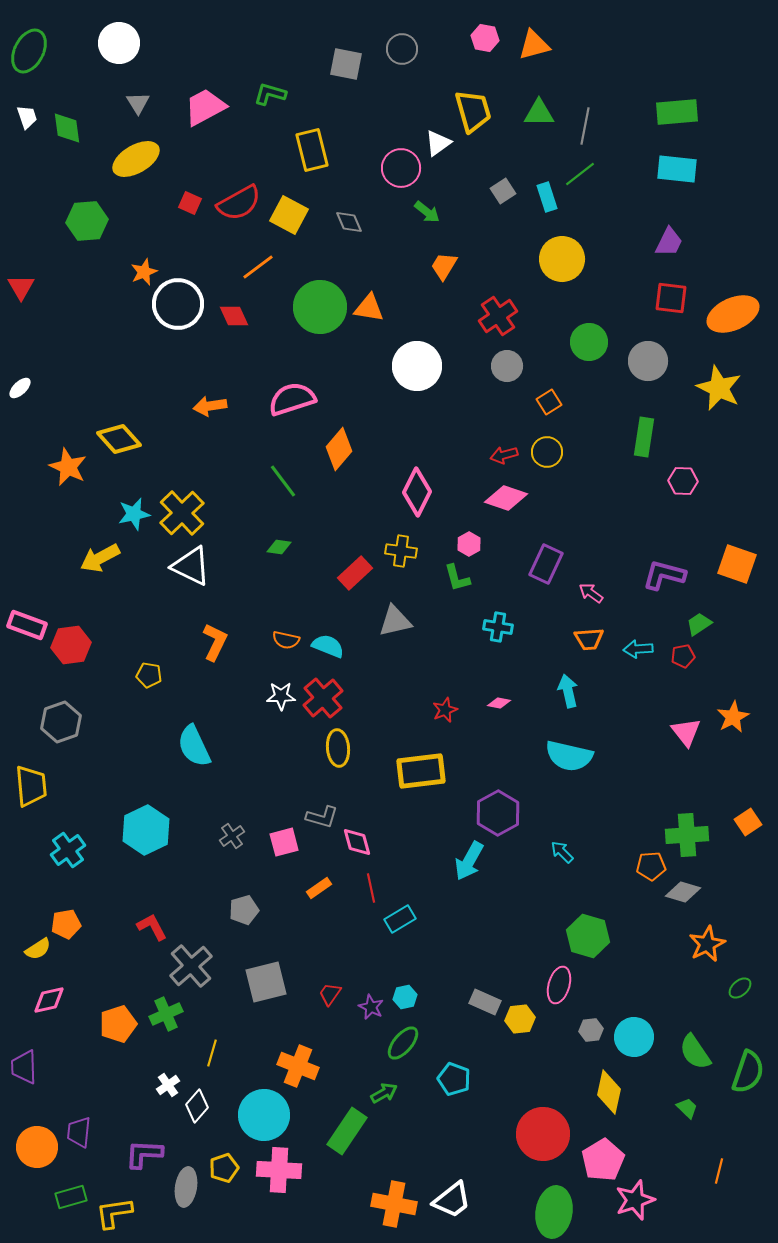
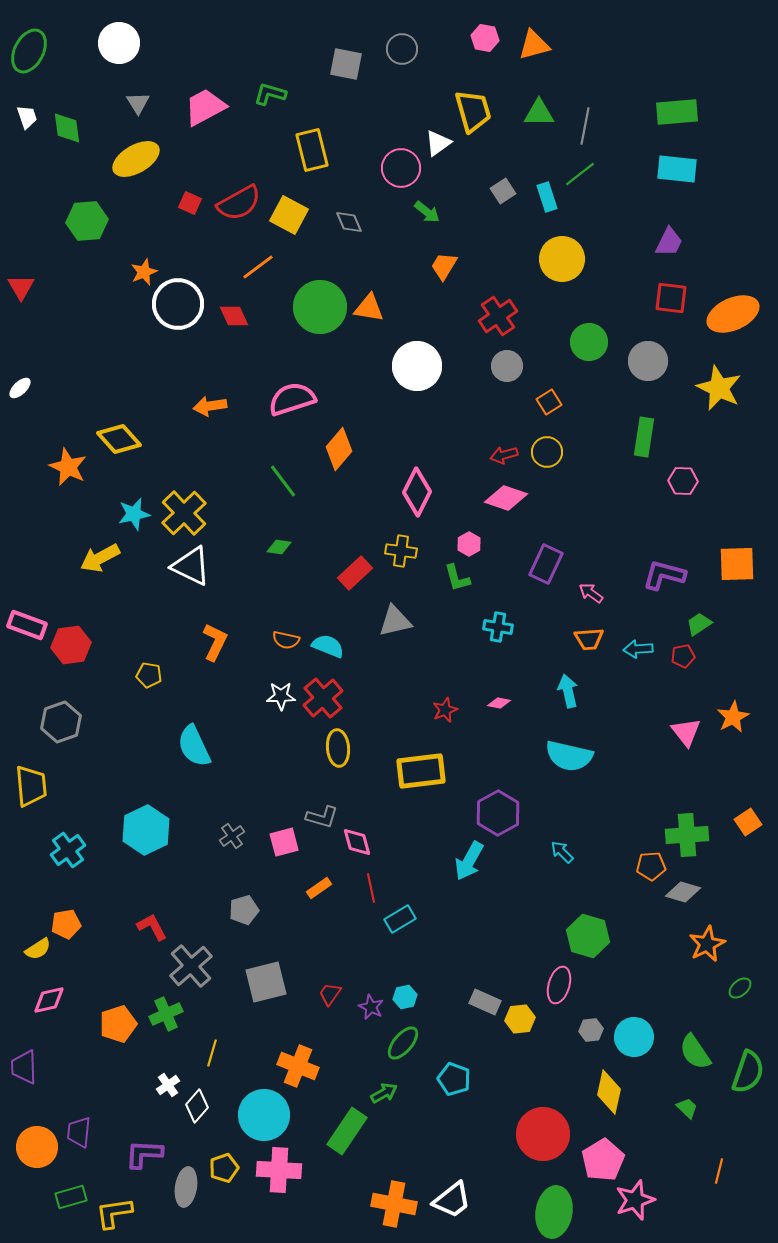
yellow cross at (182, 513): moved 2 px right
orange square at (737, 564): rotated 21 degrees counterclockwise
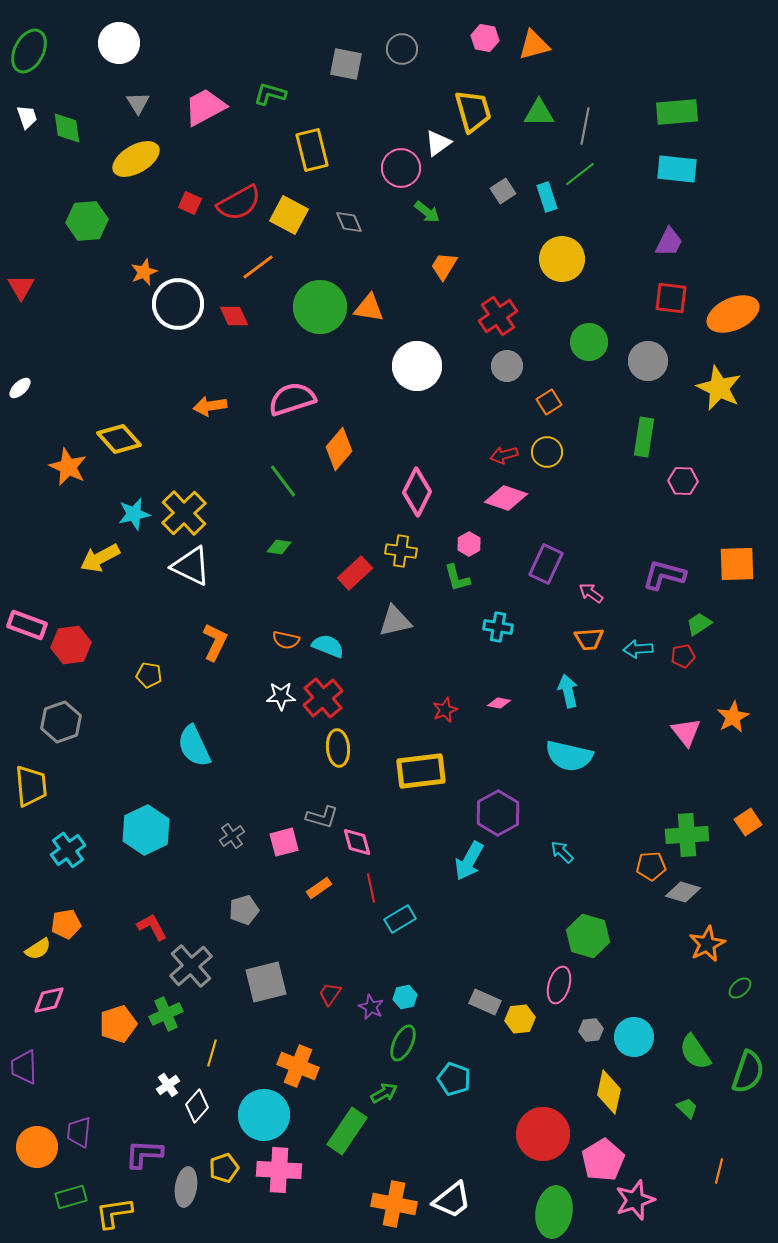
green ellipse at (403, 1043): rotated 15 degrees counterclockwise
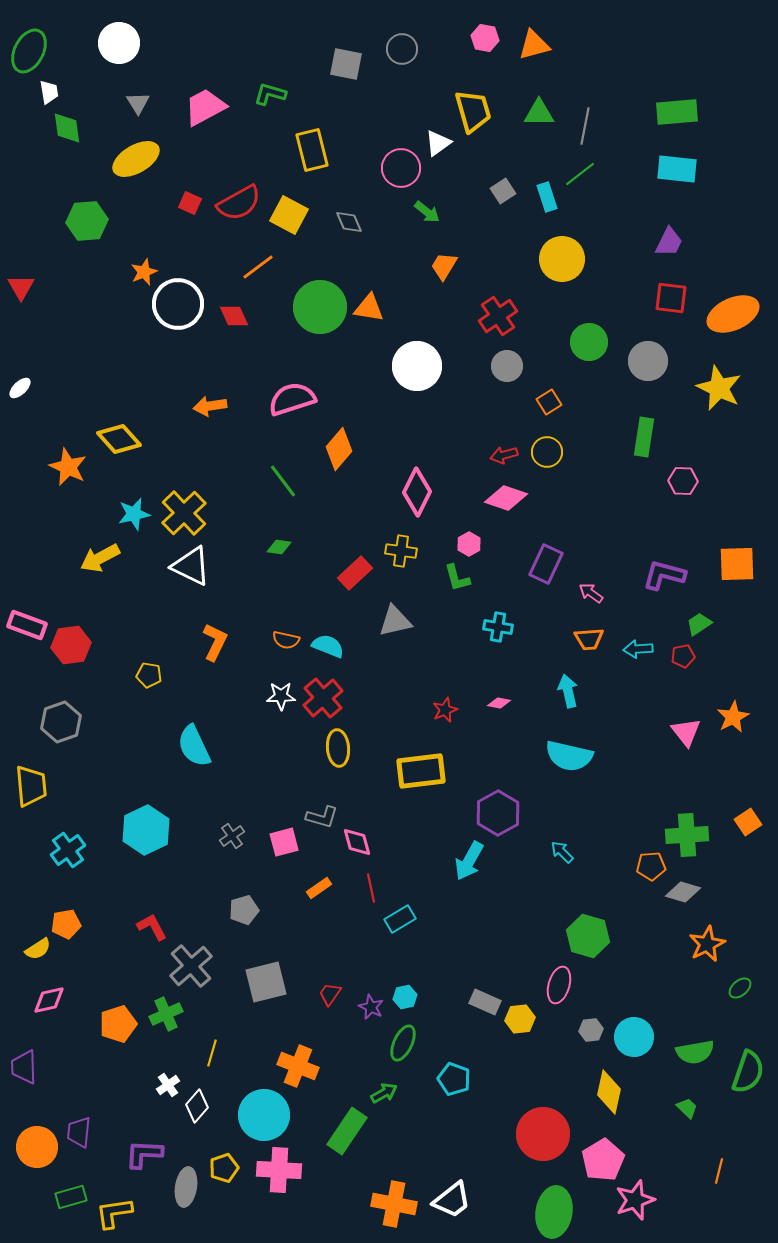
white trapezoid at (27, 117): moved 22 px right, 25 px up; rotated 10 degrees clockwise
green semicircle at (695, 1052): rotated 66 degrees counterclockwise
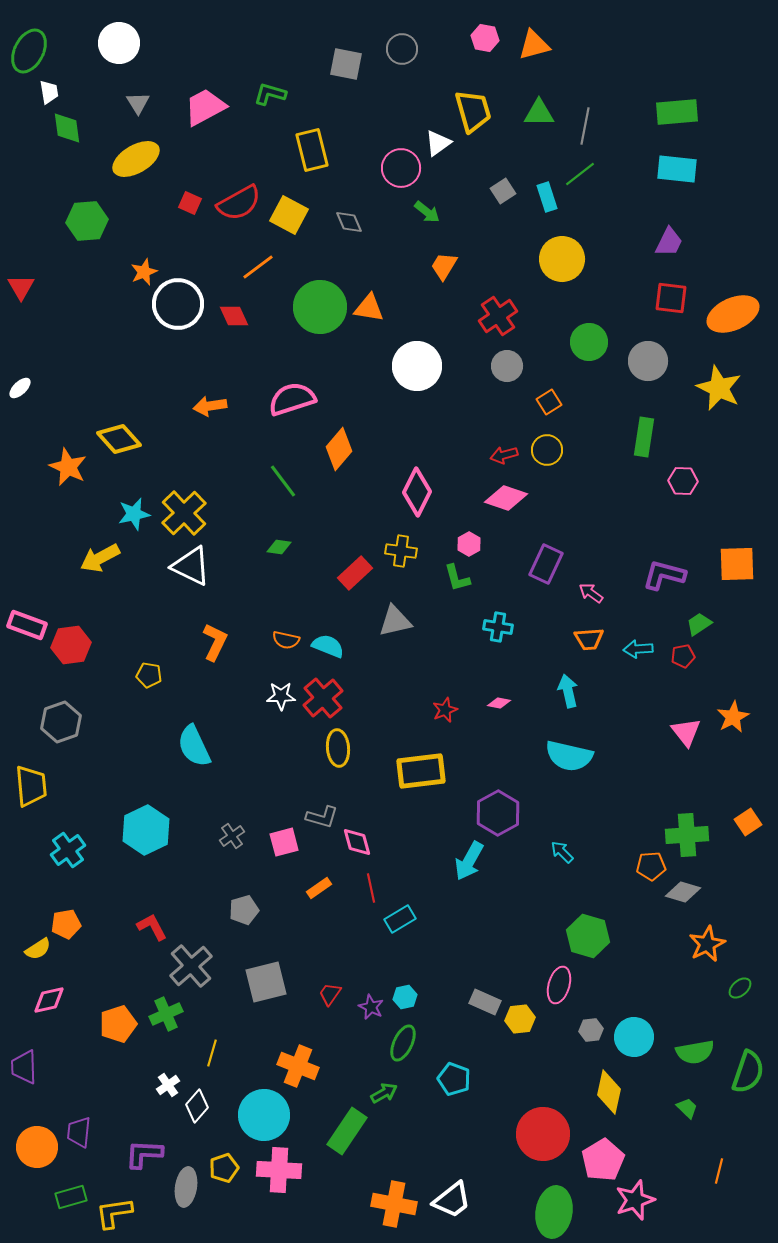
yellow circle at (547, 452): moved 2 px up
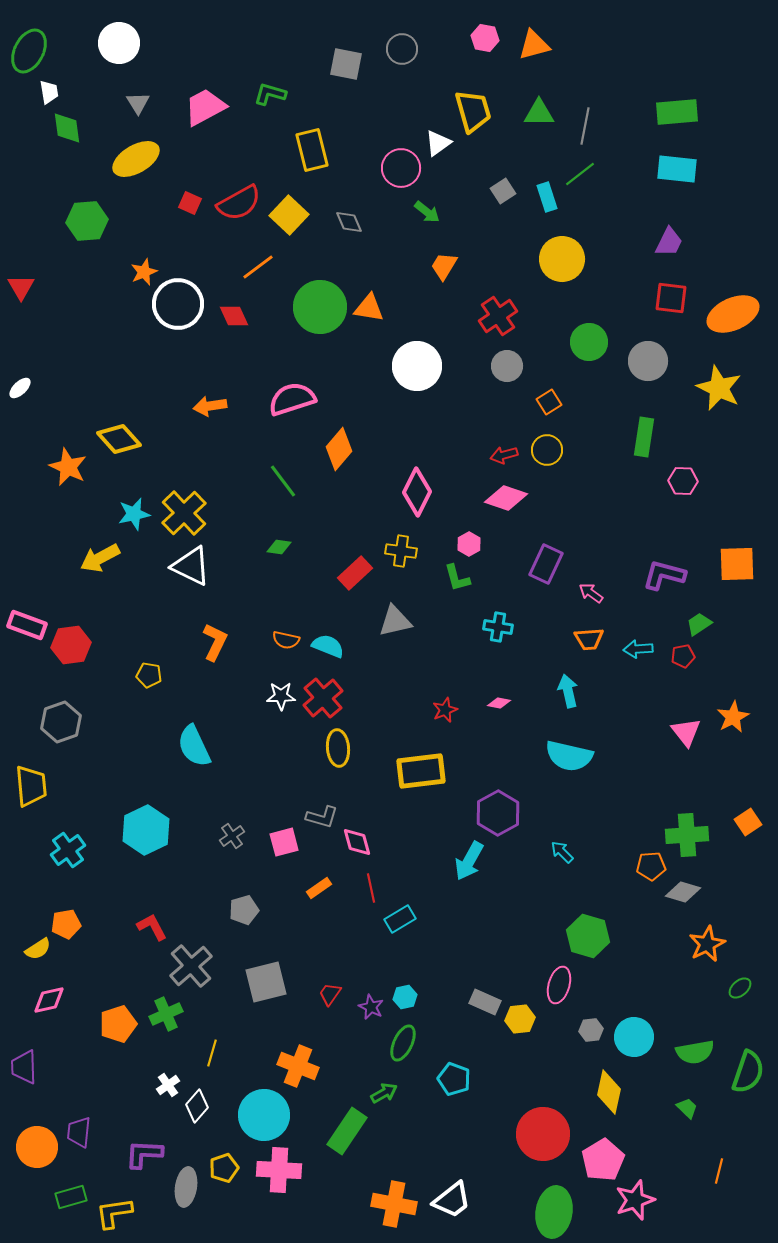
yellow square at (289, 215): rotated 15 degrees clockwise
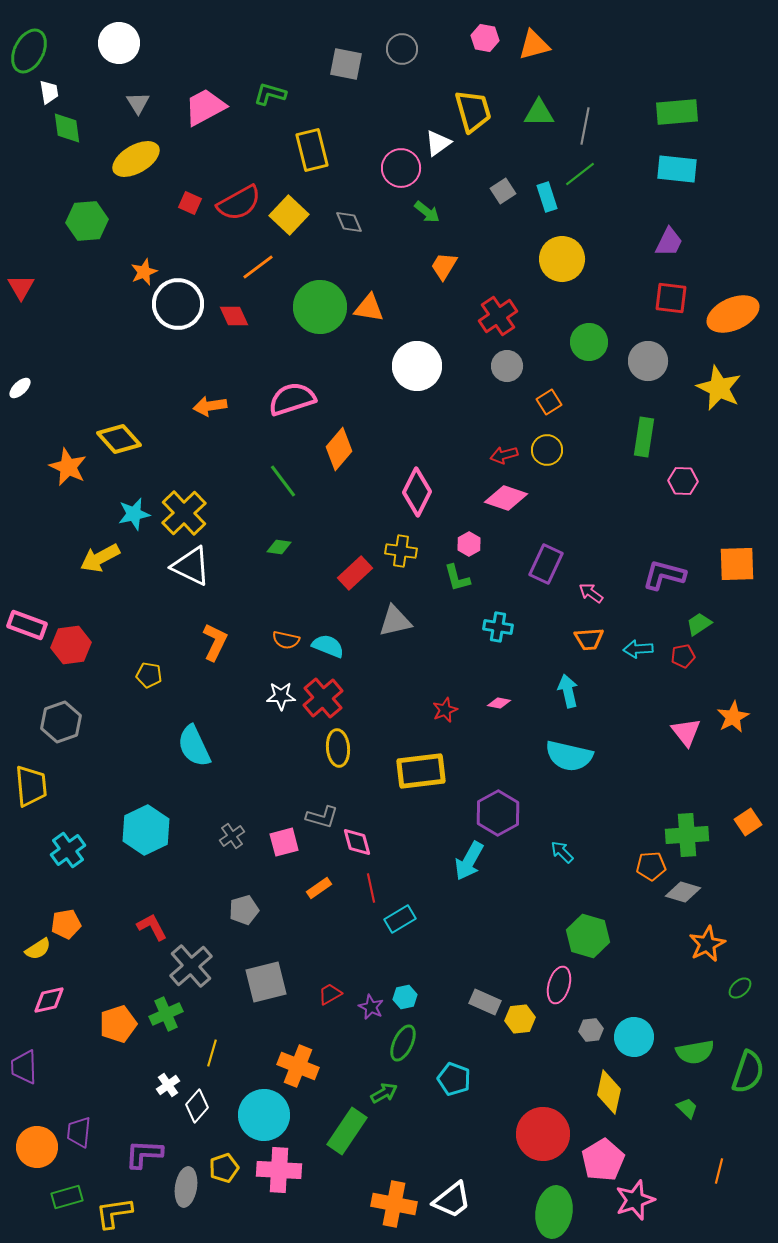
red trapezoid at (330, 994): rotated 25 degrees clockwise
green rectangle at (71, 1197): moved 4 px left
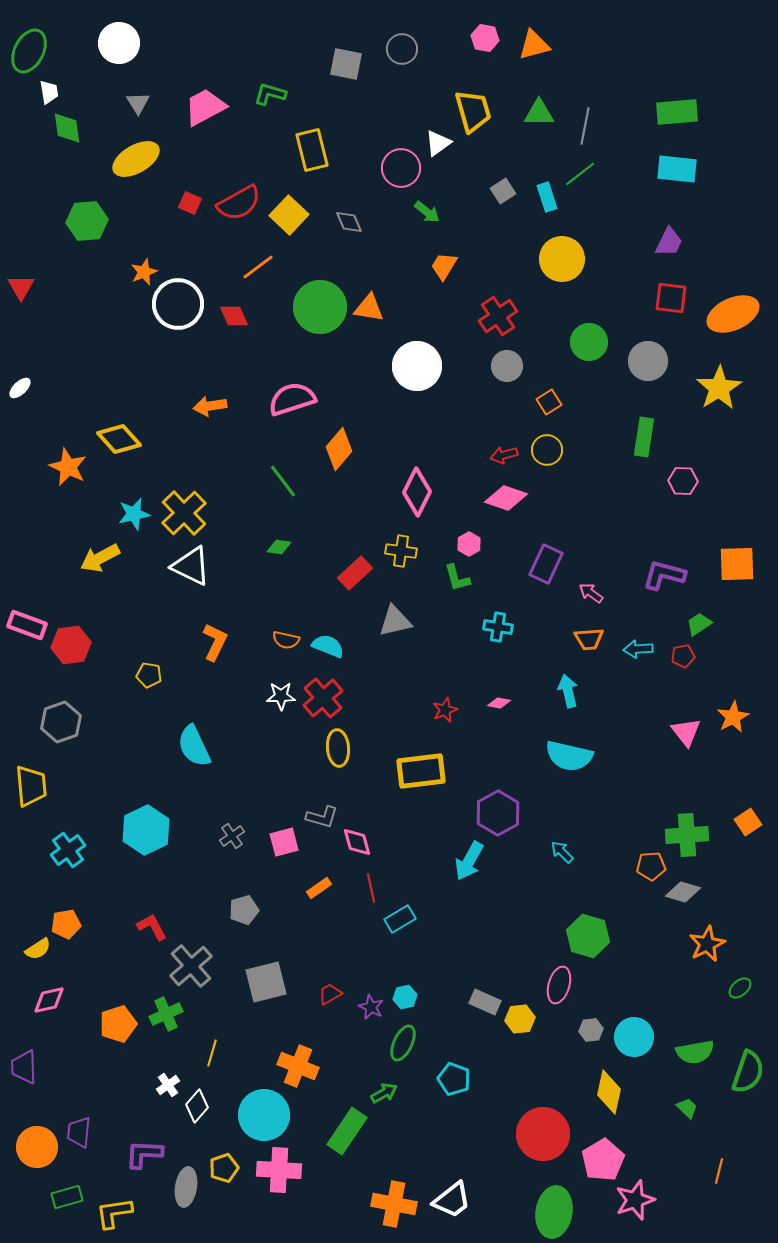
yellow star at (719, 388): rotated 15 degrees clockwise
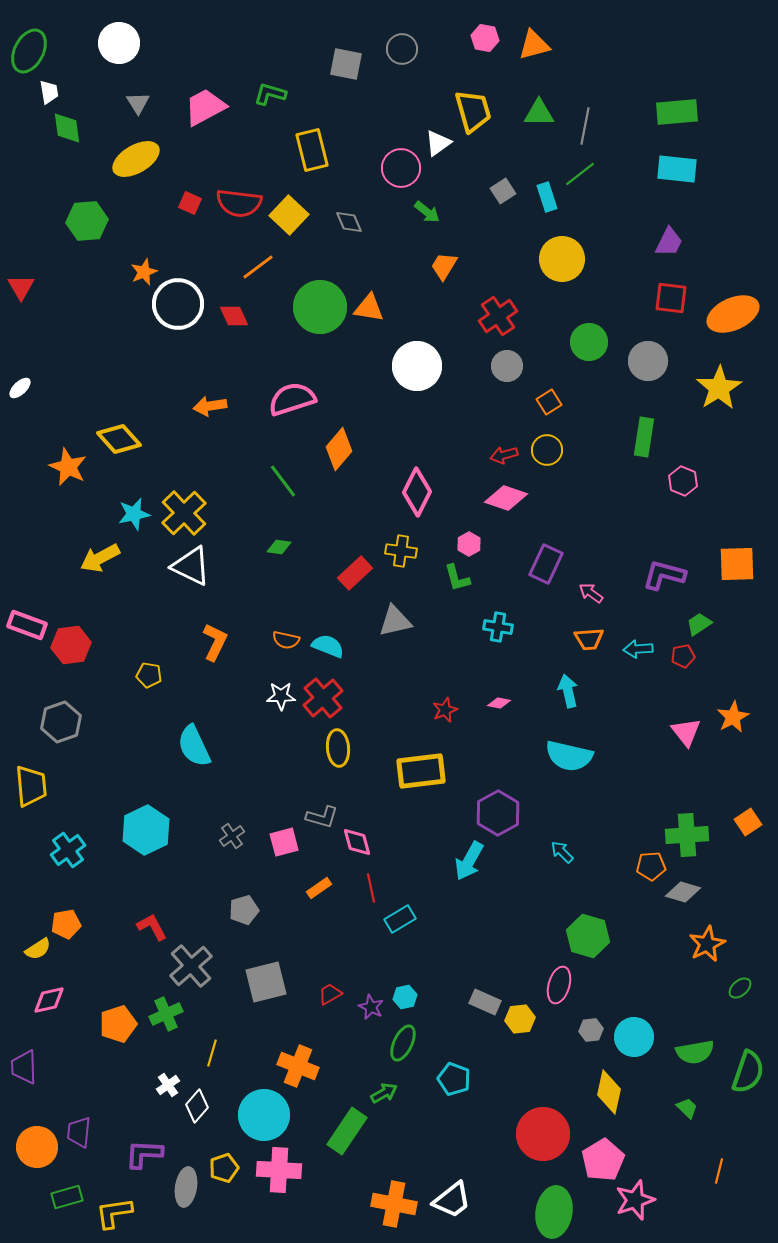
red semicircle at (239, 203): rotated 36 degrees clockwise
pink hexagon at (683, 481): rotated 20 degrees clockwise
